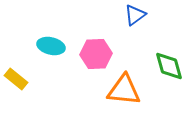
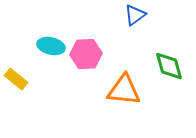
pink hexagon: moved 10 px left
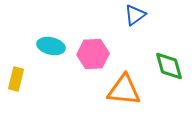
pink hexagon: moved 7 px right
yellow rectangle: rotated 65 degrees clockwise
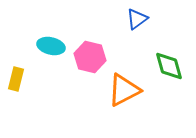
blue triangle: moved 2 px right, 4 px down
pink hexagon: moved 3 px left, 3 px down; rotated 16 degrees clockwise
orange triangle: rotated 33 degrees counterclockwise
